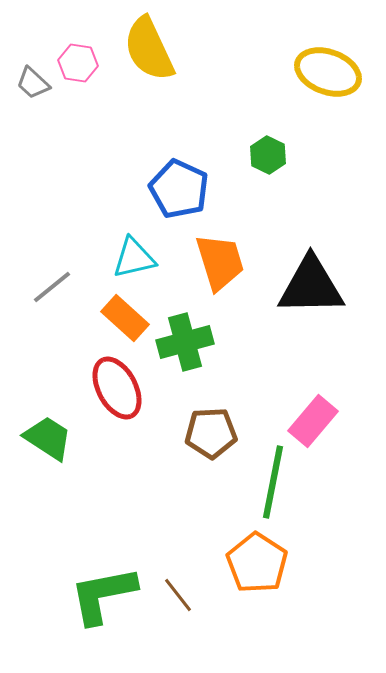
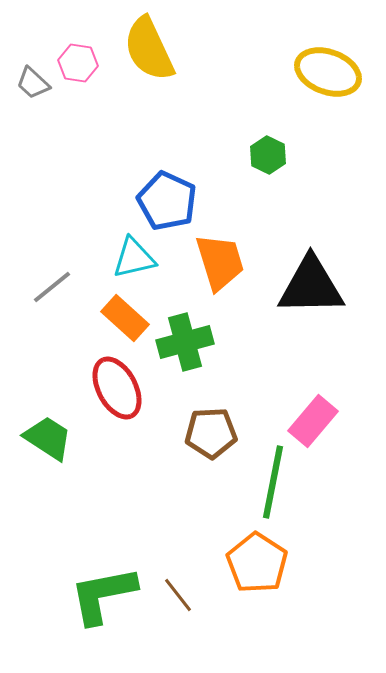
blue pentagon: moved 12 px left, 12 px down
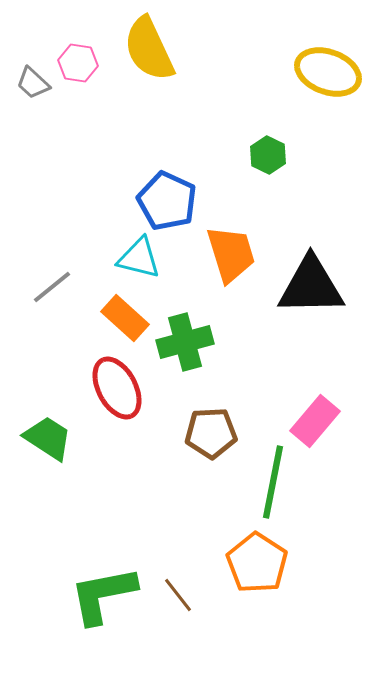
cyan triangle: moved 5 px right; rotated 27 degrees clockwise
orange trapezoid: moved 11 px right, 8 px up
pink rectangle: moved 2 px right
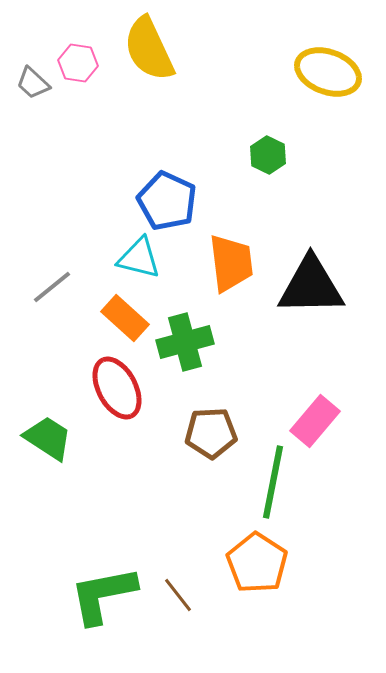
orange trapezoid: moved 9 px down; rotated 10 degrees clockwise
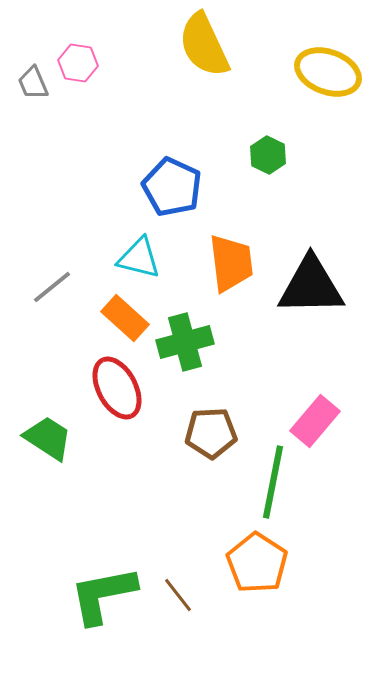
yellow semicircle: moved 55 px right, 4 px up
gray trapezoid: rotated 24 degrees clockwise
blue pentagon: moved 5 px right, 14 px up
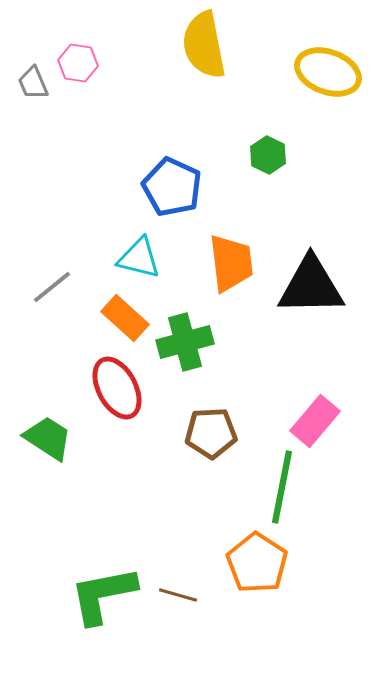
yellow semicircle: rotated 14 degrees clockwise
green line: moved 9 px right, 5 px down
brown line: rotated 36 degrees counterclockwise
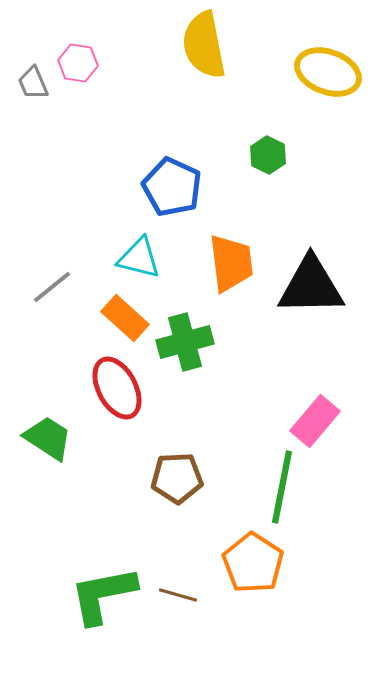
brown pentagon: moved 34 px left, 45 px down
orange pentagon: moved 4 px left
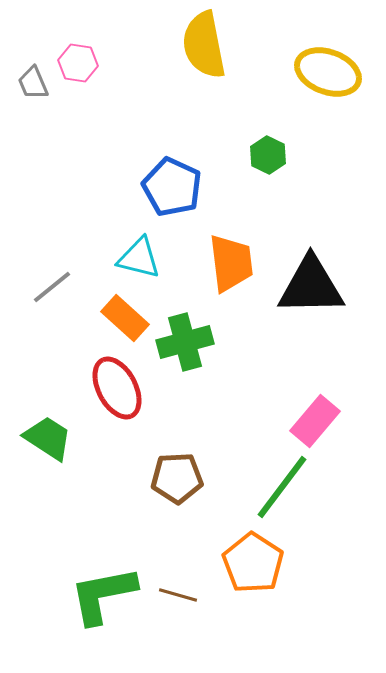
green line: rotated 26 degrees clockwise
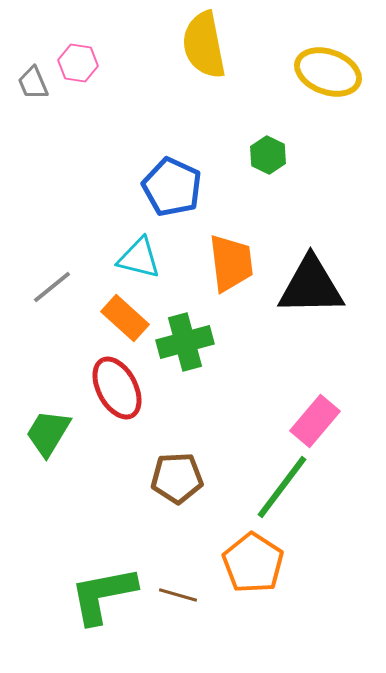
green trapezoid: moved 5 px up; rotated 92 degrees counterclockwise
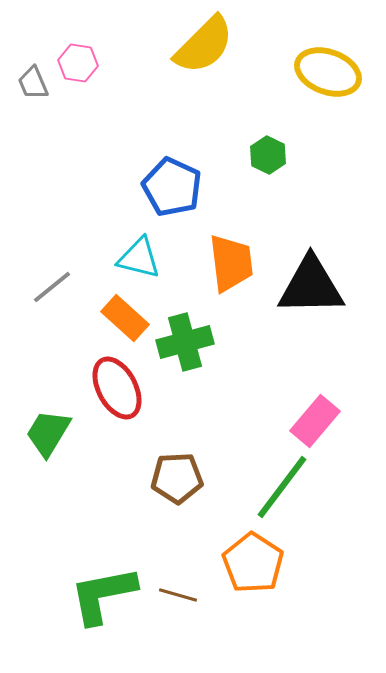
yellow semicircle: rotated 124 degrees counterclockwise
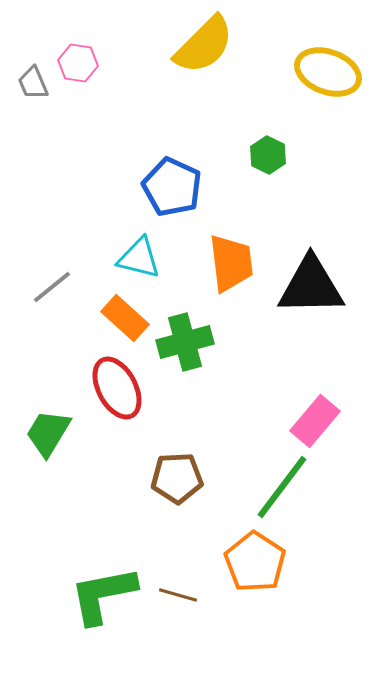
orange pentagon: moved 2 px right, 1 px up
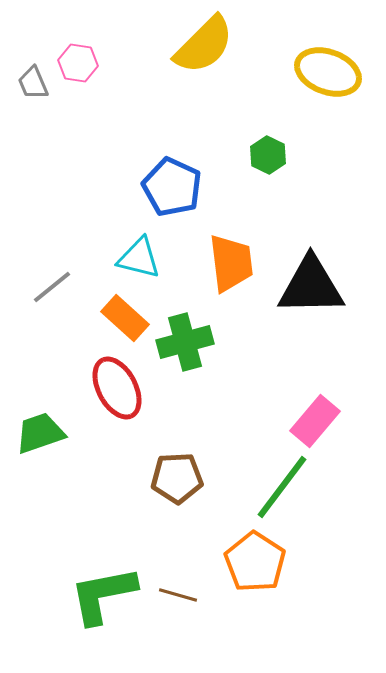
green trapezoid: moved 8 px left; rotated 40 degrees clockwise
